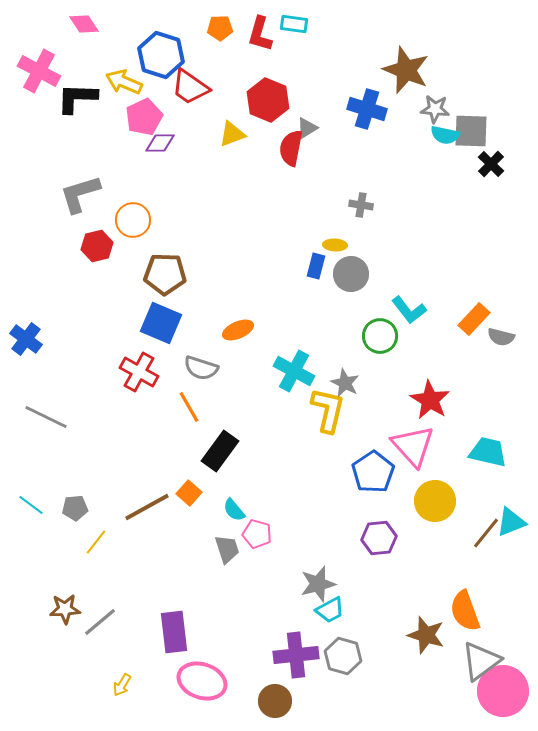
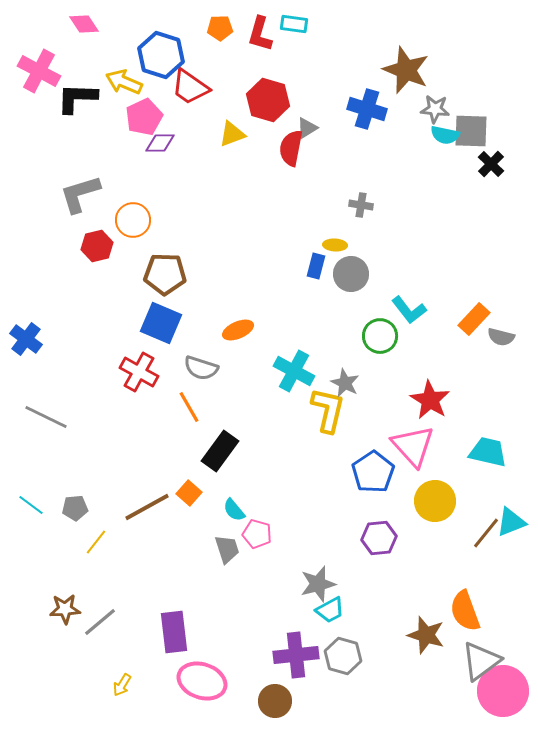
red hexagon at (268, 100): rotated 6 degrees counterclockwise
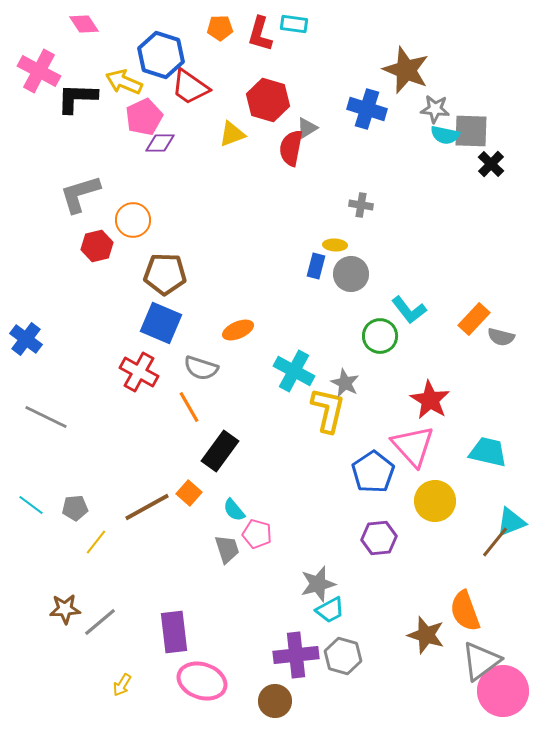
brown line at (486, 533): moved 9 px right, 9 px down
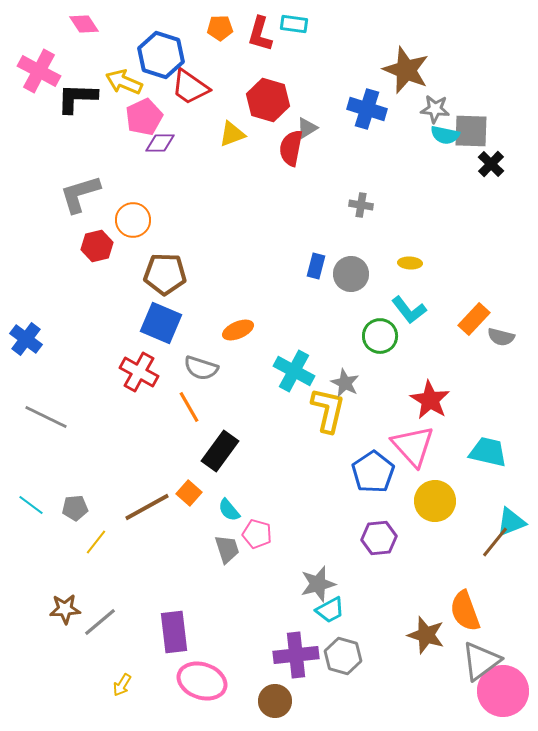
yellow ellipse at (335, 245): moved 75 px right, 18 px down
cyan semicircle at (234, 510): moved 5 px left
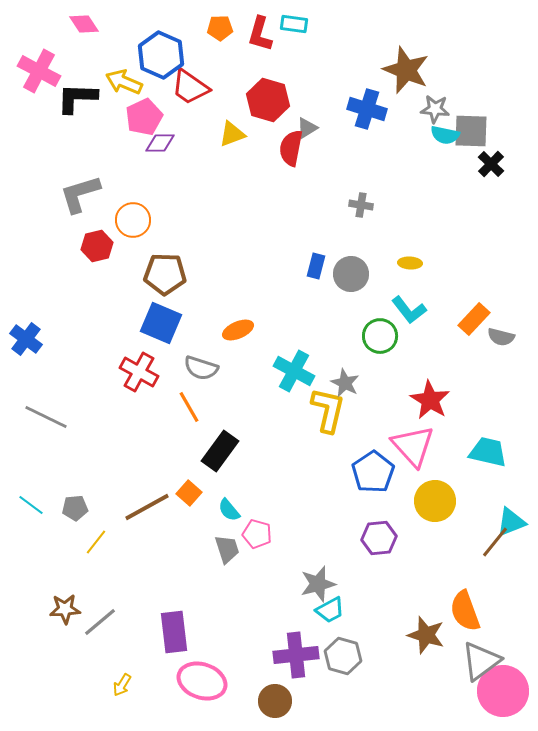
blue hexagon at (161, 55): rotated 6 degrees clockwise
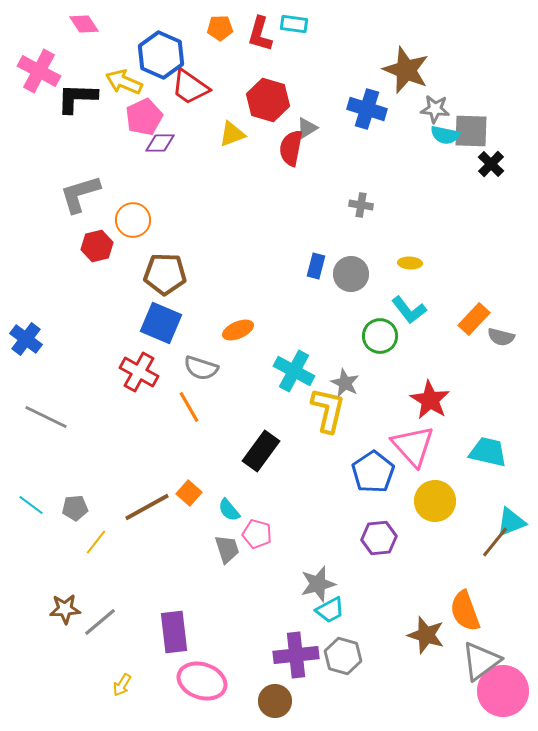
black rectangle at (220, 451): moved 41 px right
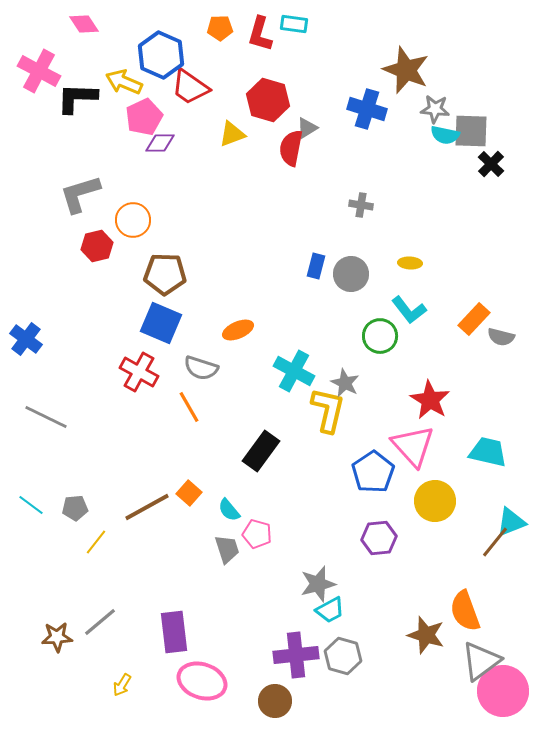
brown star at (65, 609): moved 8 px left, 28 px down
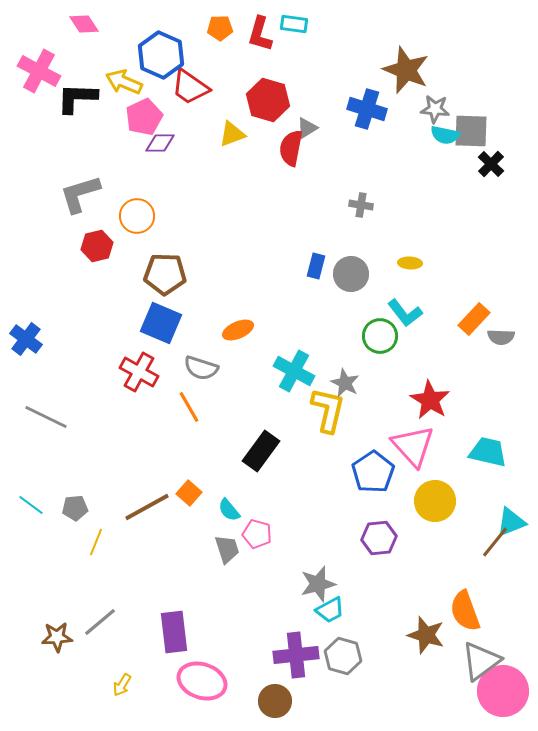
orange circle at (133, 220): moved 4 px right, 4 px up
cyan L-shape at (409, 310): moved 4 px left, 3 px down
gray semicircle at (501, 337): rotated 12 degrees counterclockwise
yellow line at (96, 542): rotated 16 degrees counterclockwise
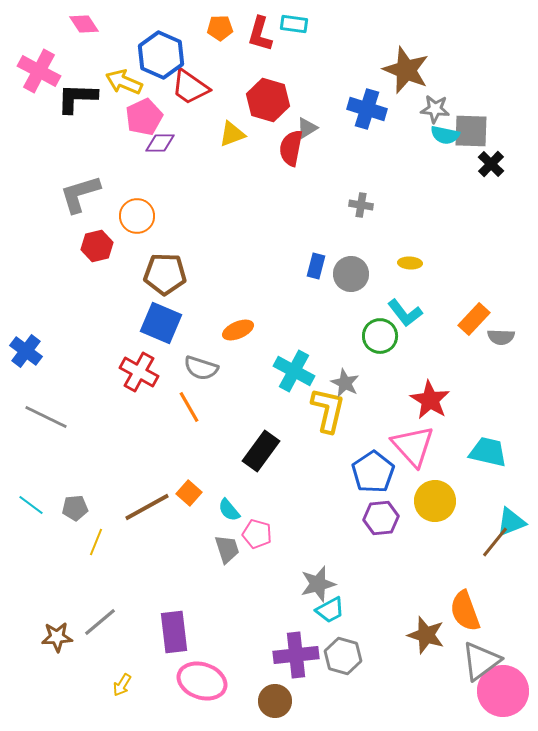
blue cross at (26, 339): moved 12 px down
purple hexagon at (379, 538): moved 2 px right, 20 px up
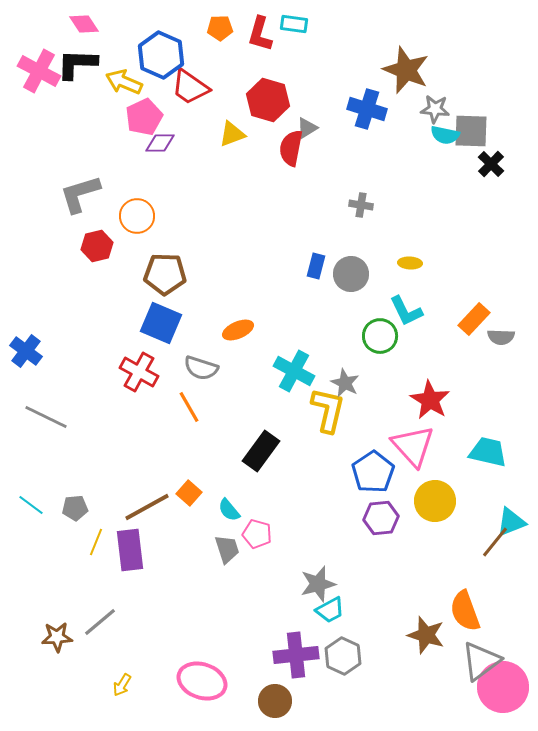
black L-shape at (77, 98): moved 34 px up
cyan L-shape at (405, 313): moved 1 px right, 2 px up; rotated 12 degrees clockwise
purple rectangle at (174, 632): moved 44 px left, 82 px up
gray hexagon at (343, 656): rotated 9 degrees clockwise
pink circle at (503, 691): moved 4 px up
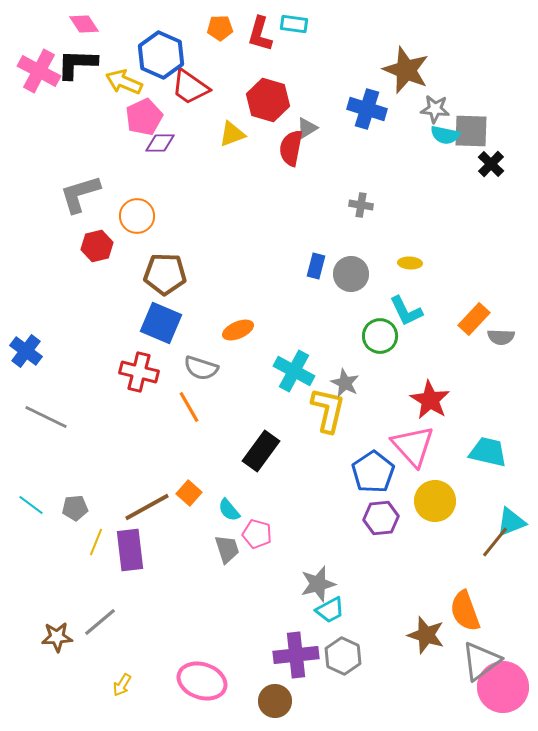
red cross at (139, 372): rotated 15 degrees counterclockwise
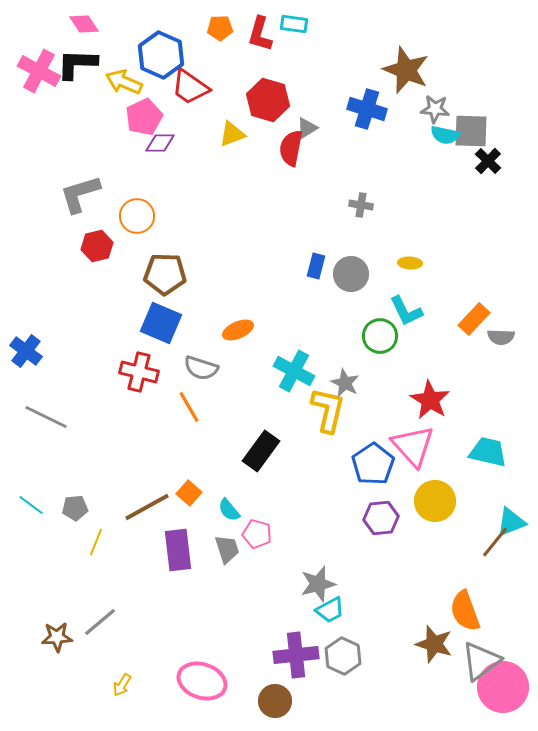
black cross at (491, 164): moved 3 px left, 3 px up
blue pentagon at (373, 472): moved 8 px up
purple rectangle at (130, 550): moved 48 px right
brown star at (426, 635): moved 8 px right, 9 px down
